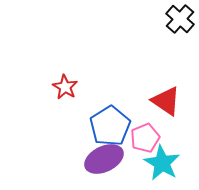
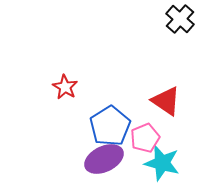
cyan star: rotated 15 degrees counterclockwise
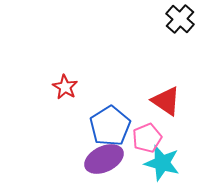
pink pentagon: moved 2 px right
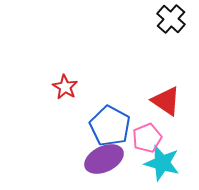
black cross: moved 9 px left
blue pentagon: rotated 12 degrees counterclockwise
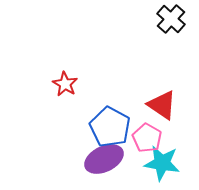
red star: moved 3 px up
red triangle: moved 4 px left, 4 px down
blue pentagon: moved 1 px down
pink pentagon: rotated 20 degrees counterclockwise
cyan star: rotated 6 degrees counterclockwise
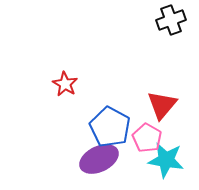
black cross: moved 1 px down; rotated 28 degrees clockwise
red triangle: rotated 36 degrees clockwise
purple ellipse: moved 5 px left
cyan star: moved 4 px right, 3 px up
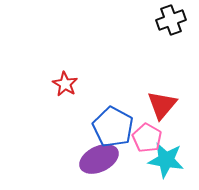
blue pentagon: moved 3 px right
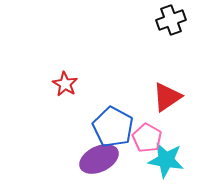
red triangle: moved 5 px right, 8 px up; rotated 16 degrees clockwise
